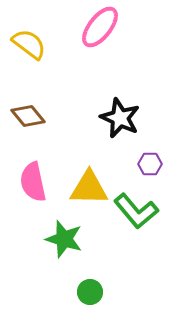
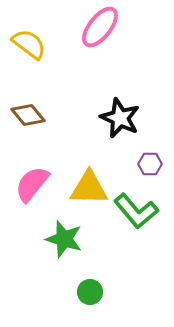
brown diamond: moved 1 px up
pink semicircle: moved 1 px left, 2 px down; rotated 51 degrees clockwise
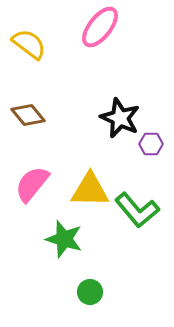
purple hexagon: moved 1 px right, 20 px up
yellow triangle: moved 1 px right, 2 px down
green L-shape: moved 1 px right, 1 px up
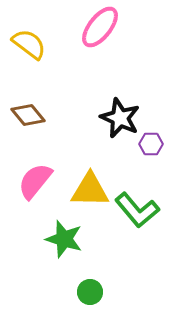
pink semicircle: moved 3 px right, 3 px up
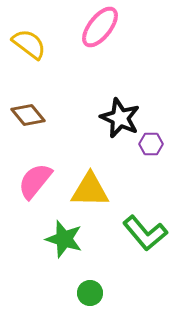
green L-shape: moved 8 px right, 23 px down
green circle: moved 1 px down
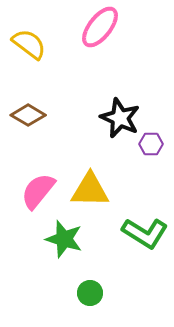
brown diamond: rotated 20 degrees counterclockwise
pink semicircle: moved 3 px right, 10 px down
green L-shape: rotated 18 degrees counterclockwise
